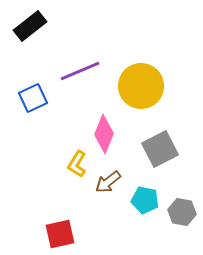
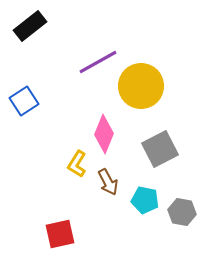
purple line: moved 18 px right, 9 px up; rotated 6 degrees counterclockwise
blue square: moved 9 px left, 3 px down; rotated 8 degrees counterclockwise
brown arrow: rotated 80 degrees counterclockwise
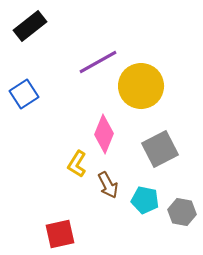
blue square: moved 7 px up
brown arrow: moved 3 px down
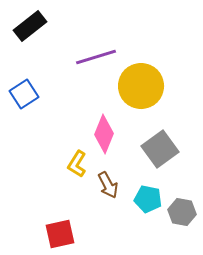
purple line: moved 2 px left, 5 px up; rotated 12 degrees clockwise
gray square: rotated 9 degrees counterclockwise
cyan pentagon: moved 3 px right, 1 px up
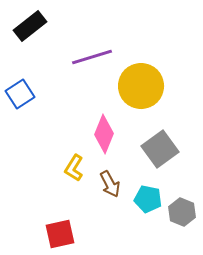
purple line: moved 4 px left
blue square: moved 4 px left
yellow L-shape: moved 3 px left, 4 px down
brown arrow: moved 2 px right, 1 px up
gray hexagon: rotated 12 degrees clockwise
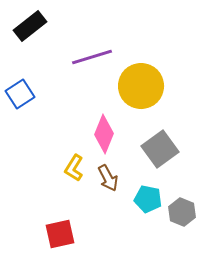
brown arrow: moved 2 px left, 6 px up
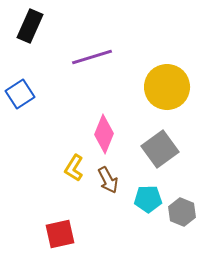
black rectangle: rotated 28 degrees counterclockwise
yellow circle: moved 26 px right, 1 px down
brown arrow: moved 2 px down
cyan pentagon: rotated 12 degrees counterclockwise
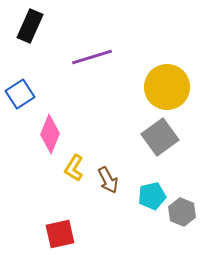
pink diamond: moved 54 px left
gray square: moved 12 px up
cyan pentagon: moved 4 px right, 3 px up; rotated 12 degrees counterclockwise
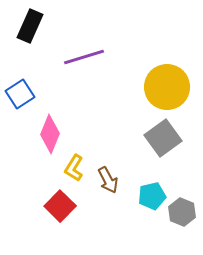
purple line: moved 8 px left
gray square: moved 3 px right, 1 px down
red square: moved 28 px up; rotated 32 degrees counterclockwise
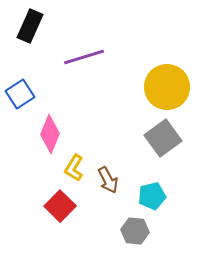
gray hexagon: moved 47 px left, 19 px down; rotated 16 degrees counterclockwise
